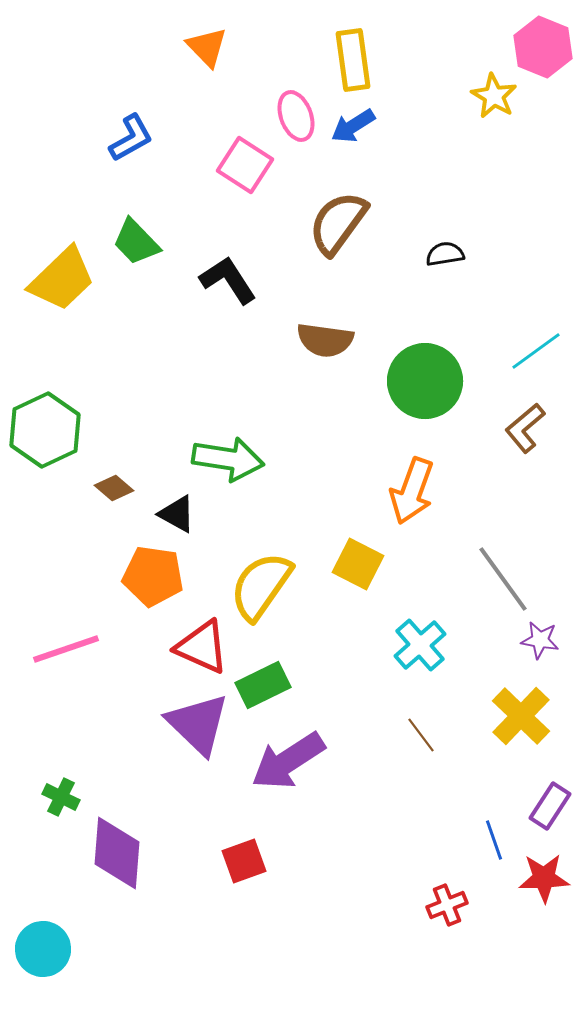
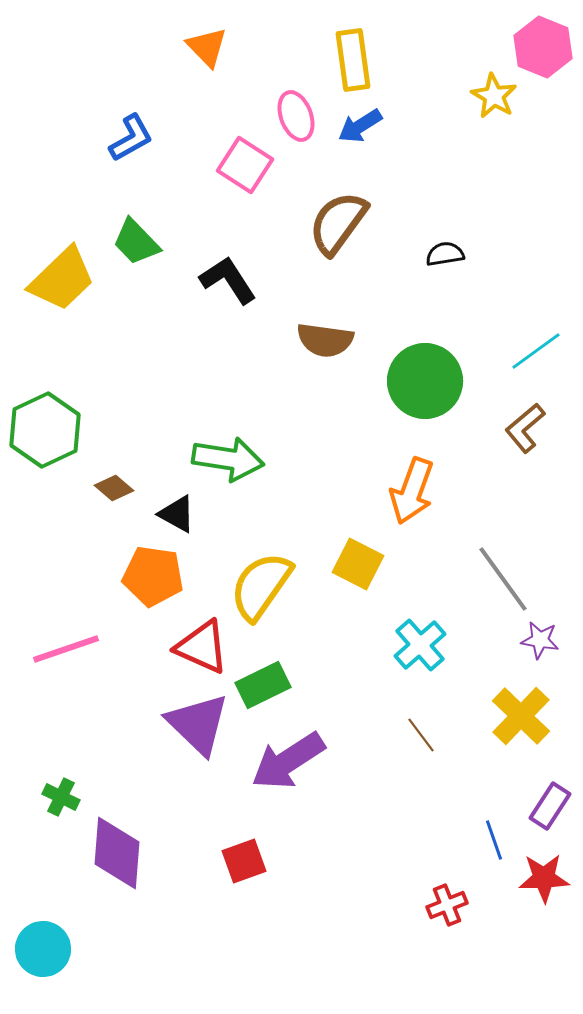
blue arrow at (353, 126): moved 7 px right
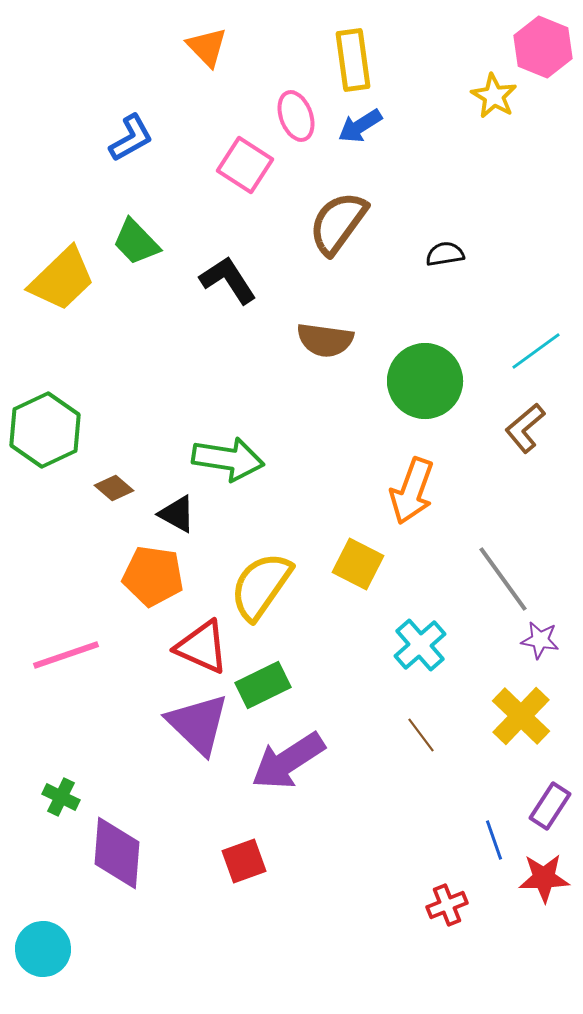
pink line at (66, 649): moved 6 px down
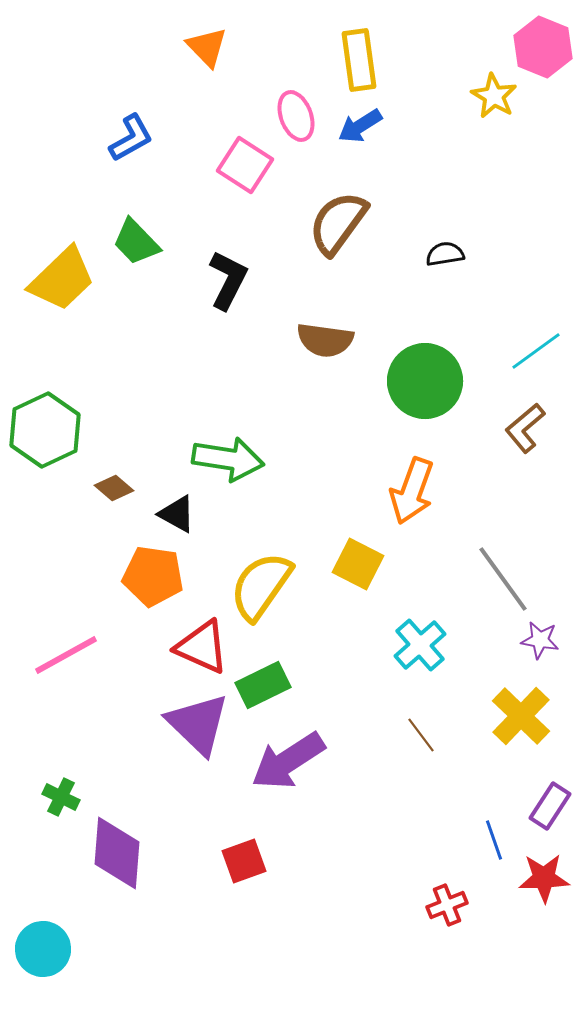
yellow rectangle at (353, 60): moved 6 px right
black L-shape at (228, 280): rotated 60 degrees clockwise
pink line at (66, 655): rotated 10 degrees counterclockwise
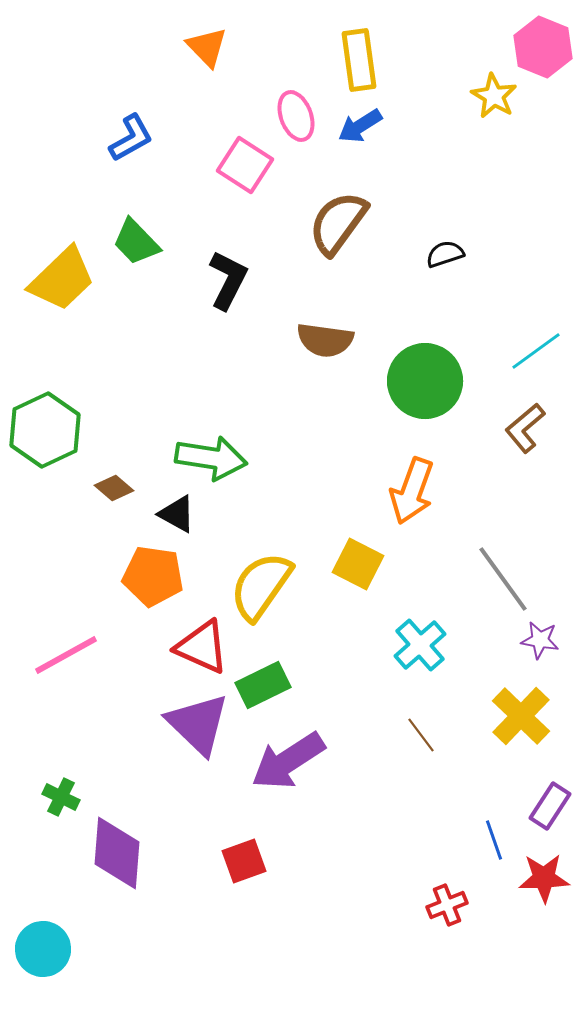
black semicircle at (445, 254): rotated 9 degrees counterclockwise
green arrow at (228, 459): moved 17 px left, 1 px up
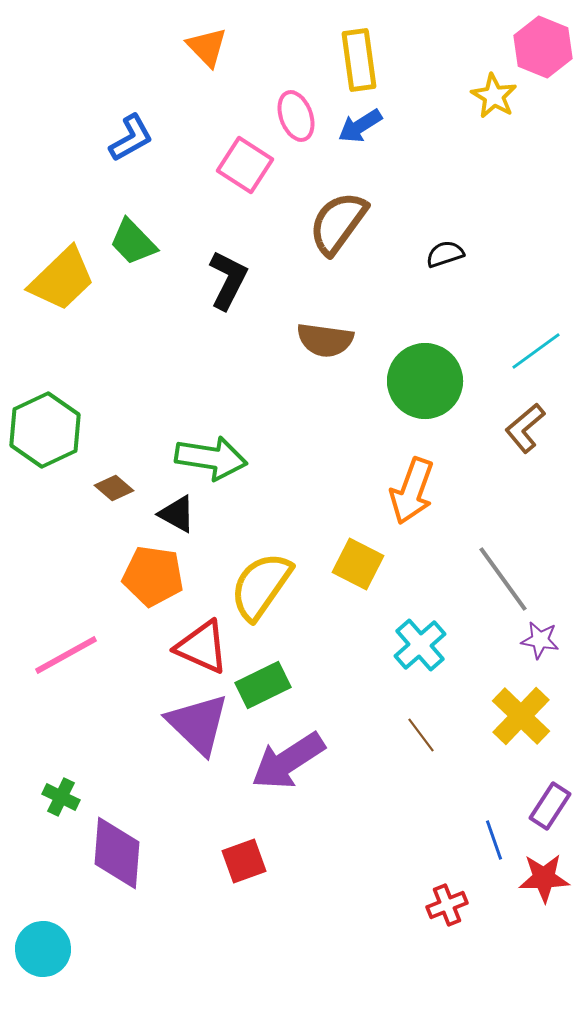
green trapezoid at (136, 242): moved 3 px left
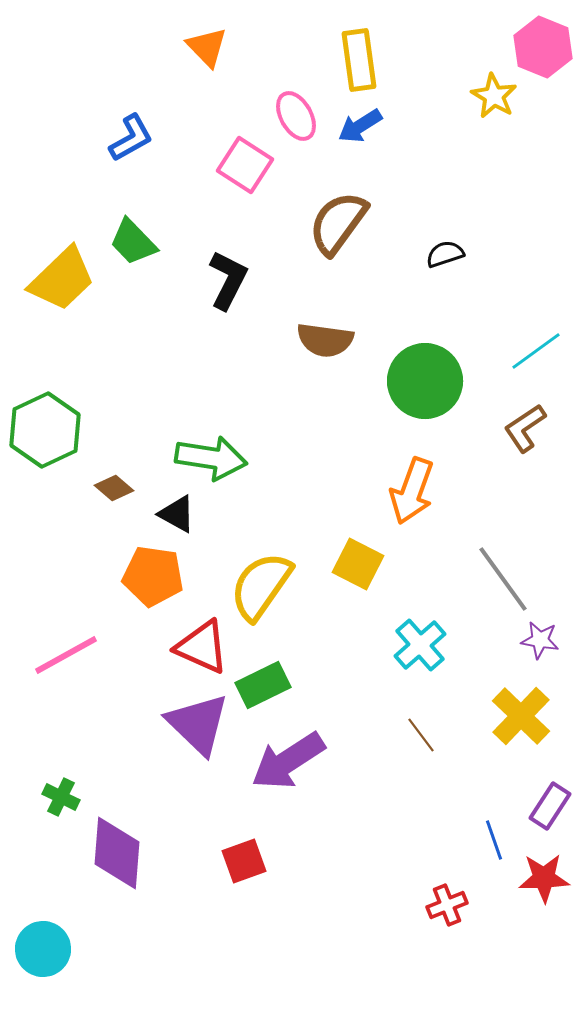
pink ellipse at (296, 116): rotated 9 degrees counterclockwise
brown L-shape at (525, 428): rotated 6 degrees clockwise
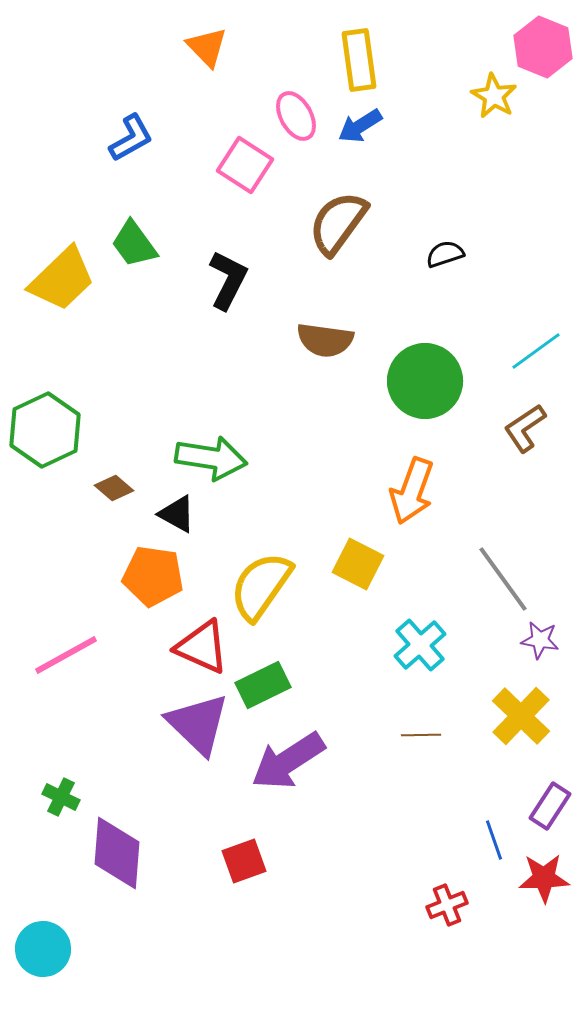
green trapezoid at (133, 242): moved 1 px right, 2 px down; rotated 8 degrees clockwise
brown line at (421, 735): rotated 54 degrees counterclockwise
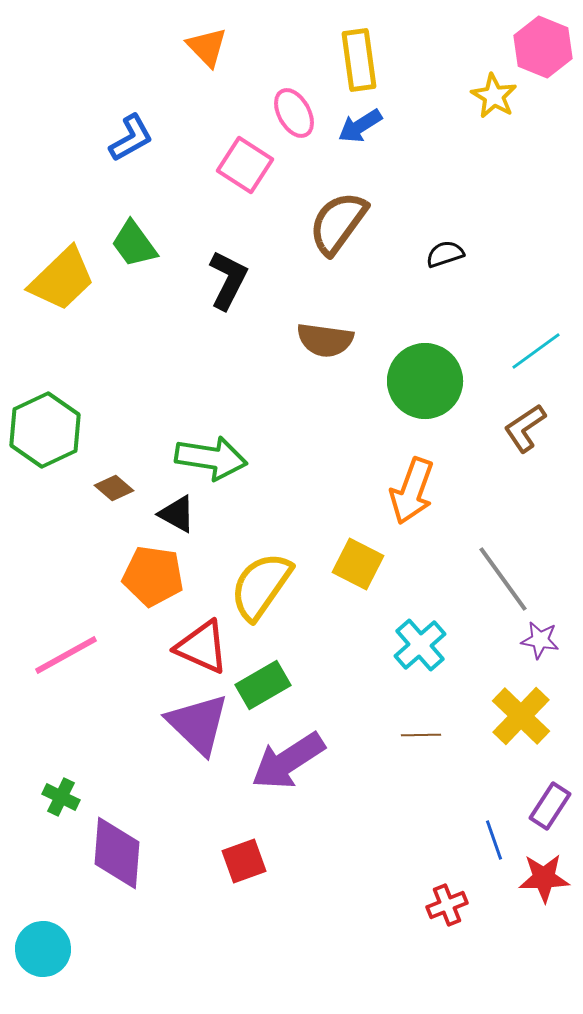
pink ellipse at (296, 116): moved 2 px left, 3 px up
green rectangle at (263, 685): rotated 4 degrees counterclockwise
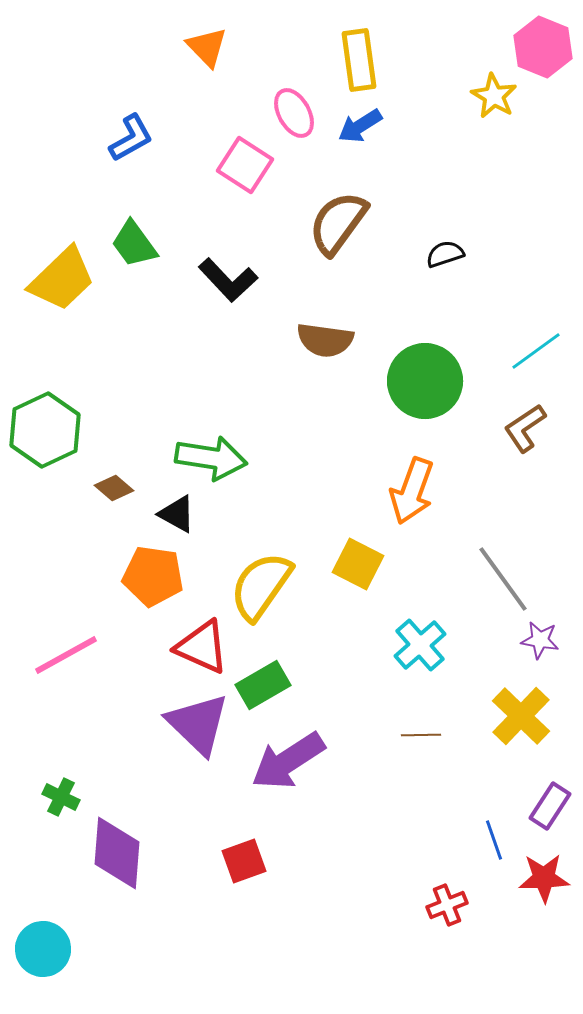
black L-shape at (228, 280): rotated 110 degrees clockwise
